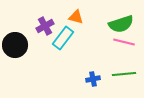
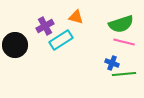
cyan rectangle: moved 2 px left, 2 px down; rotated 20 degrees clockwise
blue cross: moved 19 px right, 16 px up; rotated 32 degrees clockwise
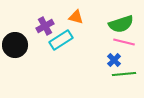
blue cross: moved 2 px right, 3 px up; rotated 24 degrees clockwise
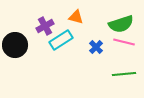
blue cross: moved 18 px left, 13 px up
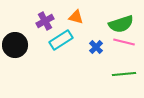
purple cross: moved 5 px up
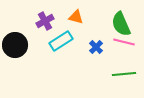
green semicircle: rotated 85 degrees clockwise
cyan rectangle: moved 1 px down
